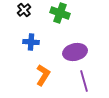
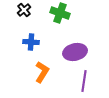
orange L-shape: moved 1 px left, 3 px up
purple line: rotated 25 degrees clockwise
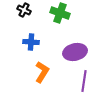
black cross: rotated 24 degrees counterclockwise
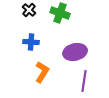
black cross: moved 5 px right; rotated 16 degrees clockwise
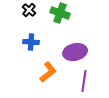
orange L-shape: moved 6 px right; rotated 20 degrees clockwise
